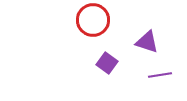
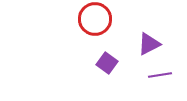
red circle: moved 2 px right, 1 px up
purple triangle: moved 2 px right, 2 px down; rotated 45 degrees counterclockwise
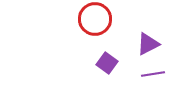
purple triangle: moved 1 px left
purple line: moved 7 px left, 1 px up
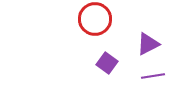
purple line: moved 2 px down
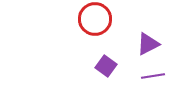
purple square: moved 1 px left, 3 px down
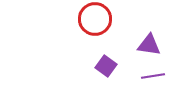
purple triangle: moved 1 px right, 1 px down; rotated 35 degrees clockwise
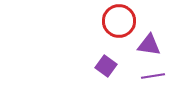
red circle: moved 24 px right, 2 px down
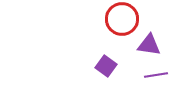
red circle: moved 3 px right, 2 px up
purple line: moved 3 px right, 1 px up
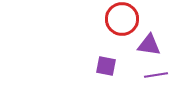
purple square: rotated 25 degrees counterclockwise
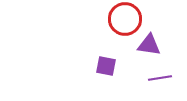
red circle: moved 3 px right
purple line: moved 4 px right, 3 px down
